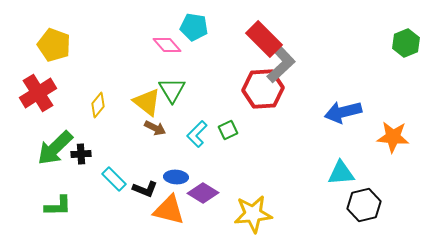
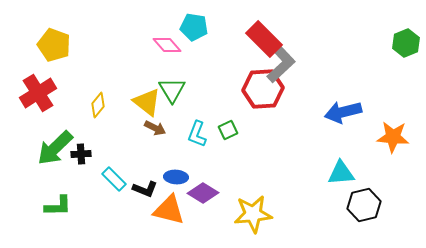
cyan L-shape: rotated 24 degrees counterclockwise
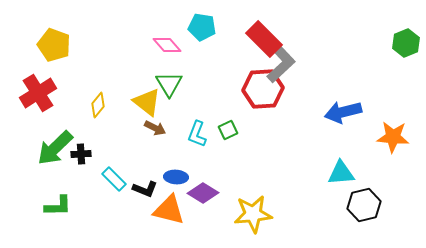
cyan pentagon: moved 8 px right
green triangle: moved 3 px left, 6 px up
